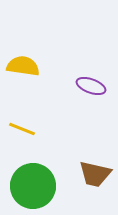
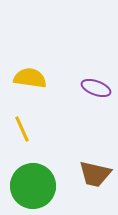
yellow semicircle: moved 7 px right, 12 px down
purple ellipse: moved 5 px right, 2 px down
yellow line: rotated 44 degrees clockwise
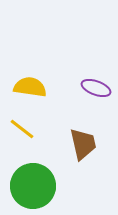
yellow semicircle: moved 9 px down
yellow line: rotated 28 degrees counterclockwise
brown trapezoid: moved 12 px left, 30 px up; rotated 116 degrees counterclockwise
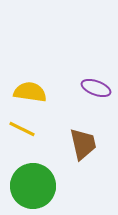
yellow semicircle: moved 5 px down
yellow line: rotated 12 degrees counterclockwise
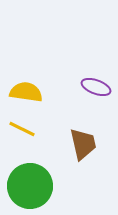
purple ellipse: moved 1 px up
yellow semicircle: moved 4 px left
green circle: moved 3 px left
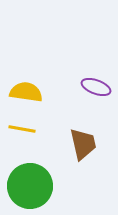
yellow line: rotated 16 degrees counterclockwise
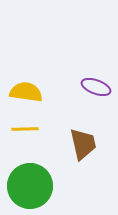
yellow line: moved 3 px right; rotated 12 degrees counterclockwise
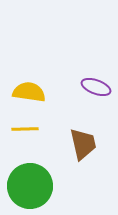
yellow semicircle: moved 3 px right
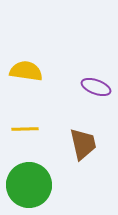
yellow semicircle: moved 3 px left, 21 px up
green circle: moved 1 px left, 1 px up
